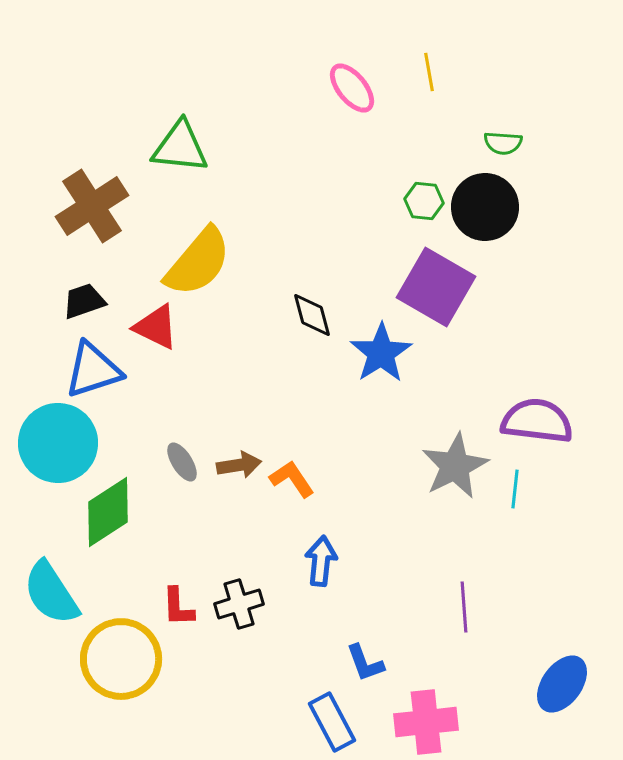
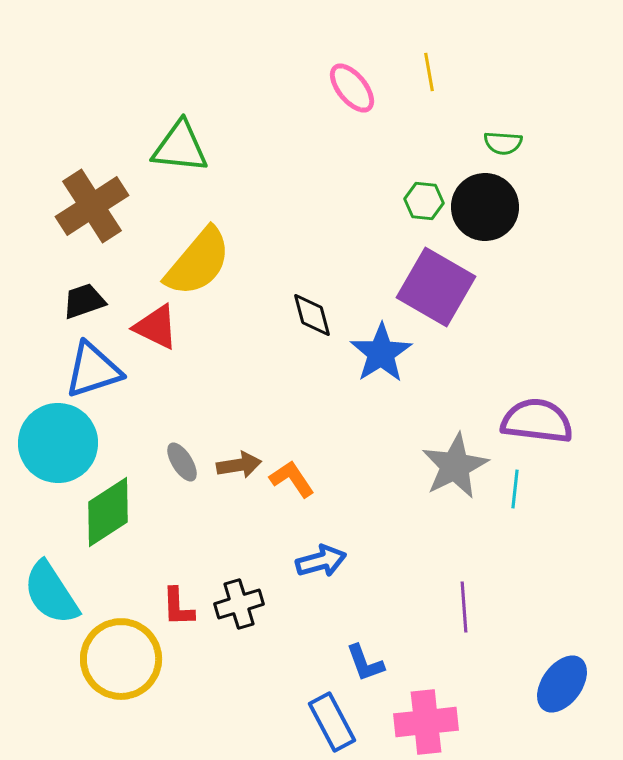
blue arrow: rotated 69 degrees clockwise
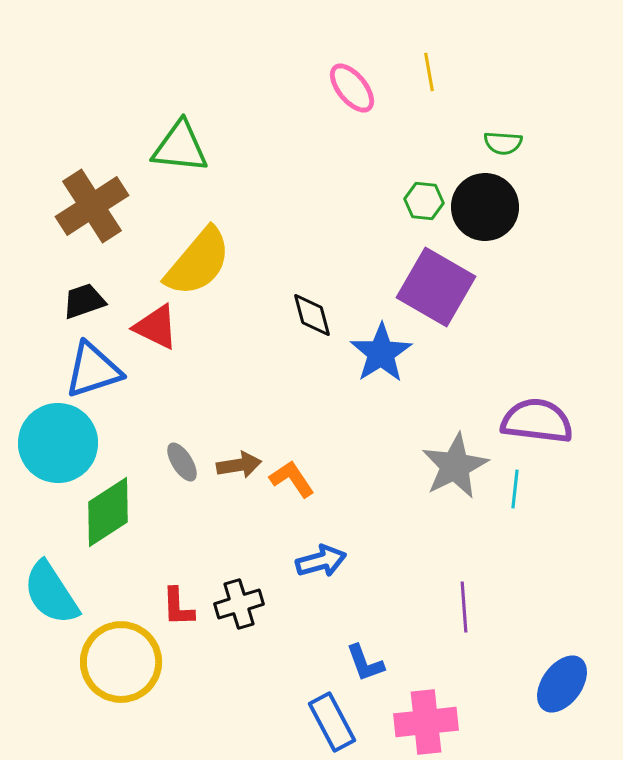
yellow circle: moved 3 px down
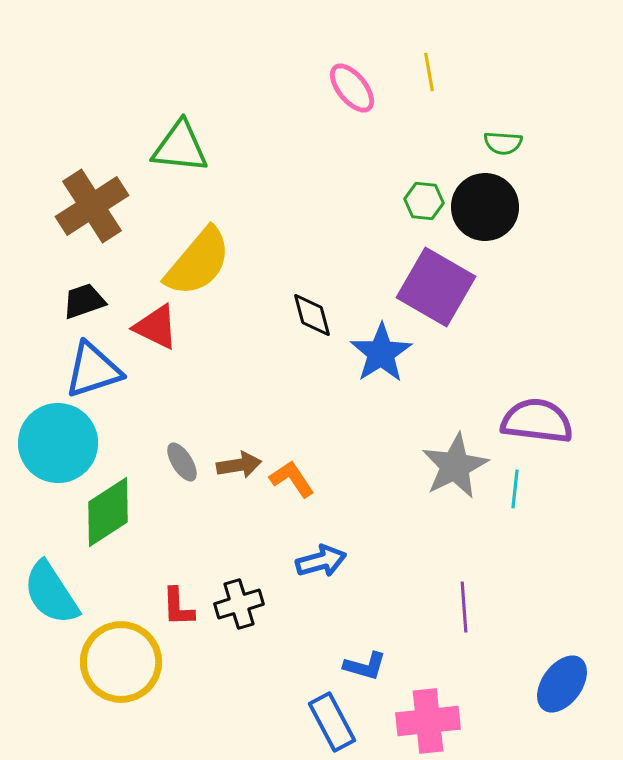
blue L-shape: moved 3 px down; rotated 54 degrees counterclockwise
pink cross: moved 2 px right, 1 px up
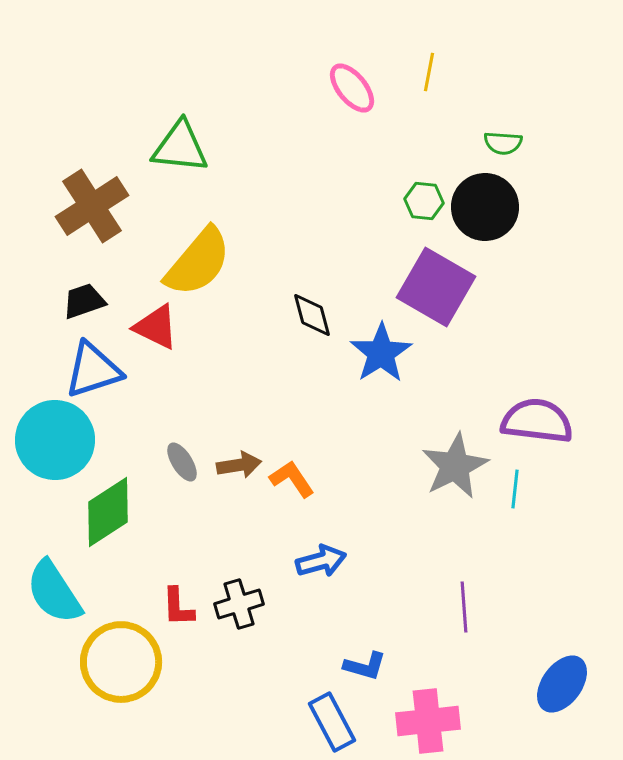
yellow line: rotated 21 degrees clockwise
cyan circle: moved 3 px left, 3 px up
cyan semicircle: moved 3 px right, 1 px up
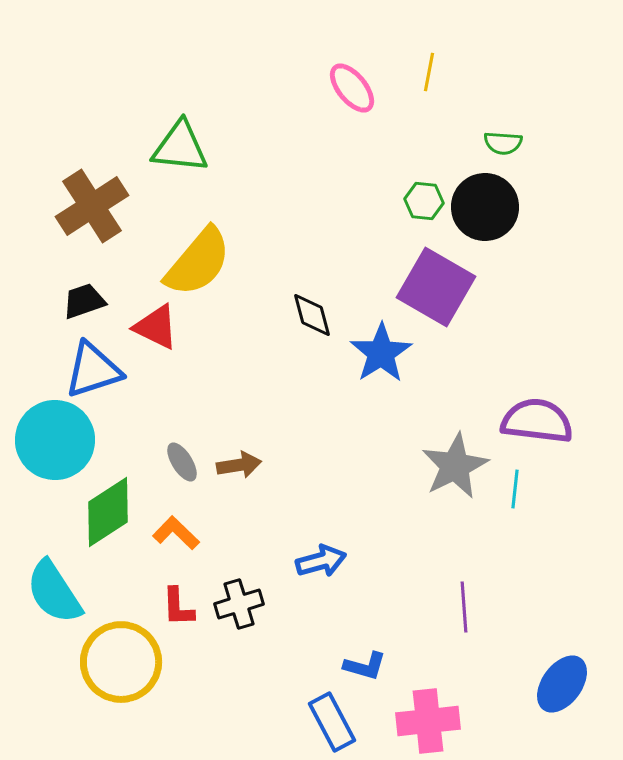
orange L-shape: moved 116 px left, 54 px down; rotated 12 degrees counterclockwise
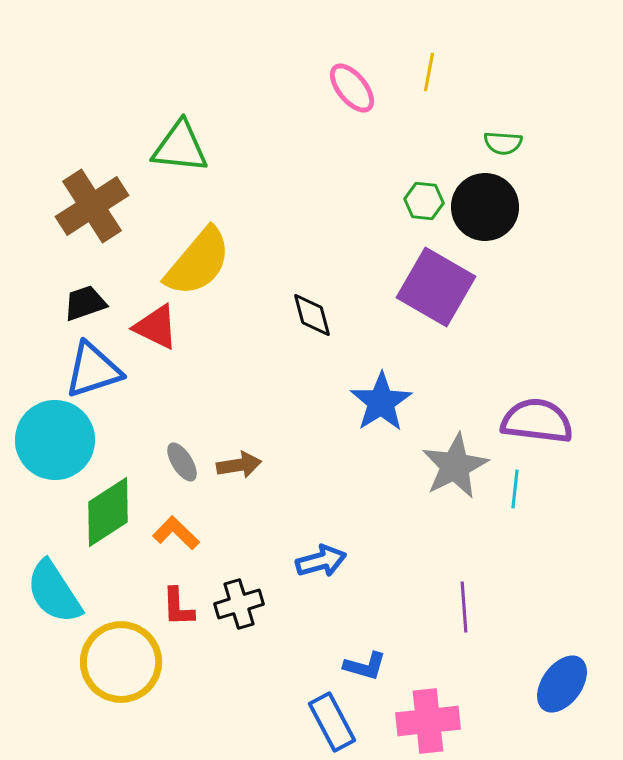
black trapezoid: moved 1 px right, 2 px down
blue star: moved 49 px down
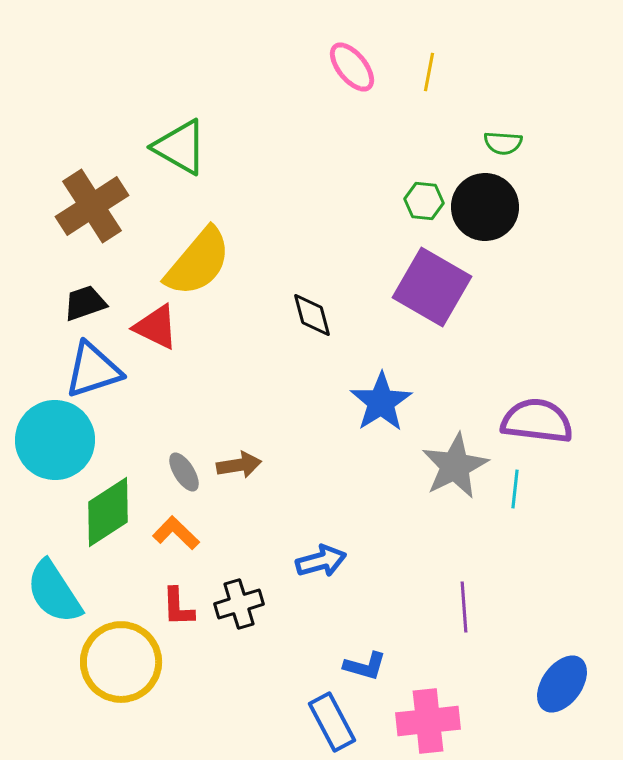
pink ellipse: moved 21 px up
green triangle: rotated 24 degrees clockwise
purple square: moved 4 px left
gray ellipse: moved 2 px right, 10 px down
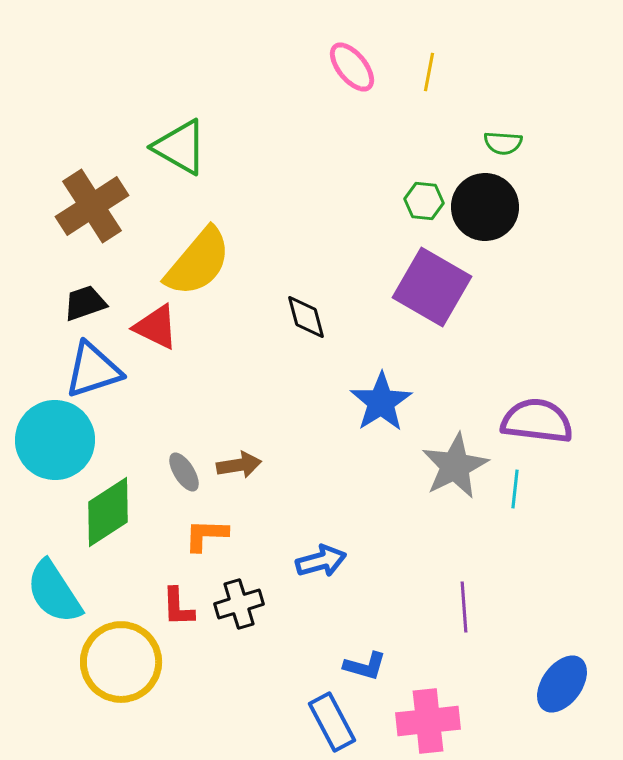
black diamond: moved 6 px left, 2 px down
orange L-shape: moved 30 px right, 2 px down; rotated 42 degrees counterclockwise
